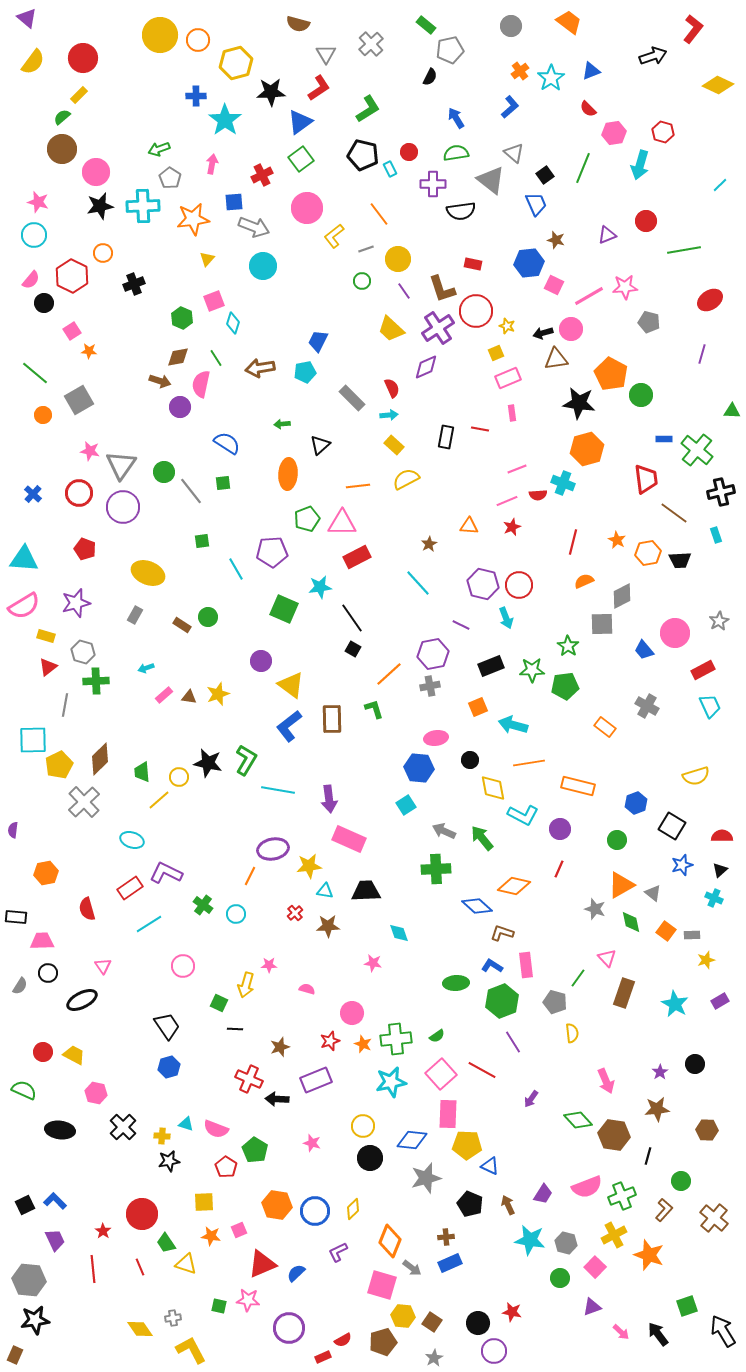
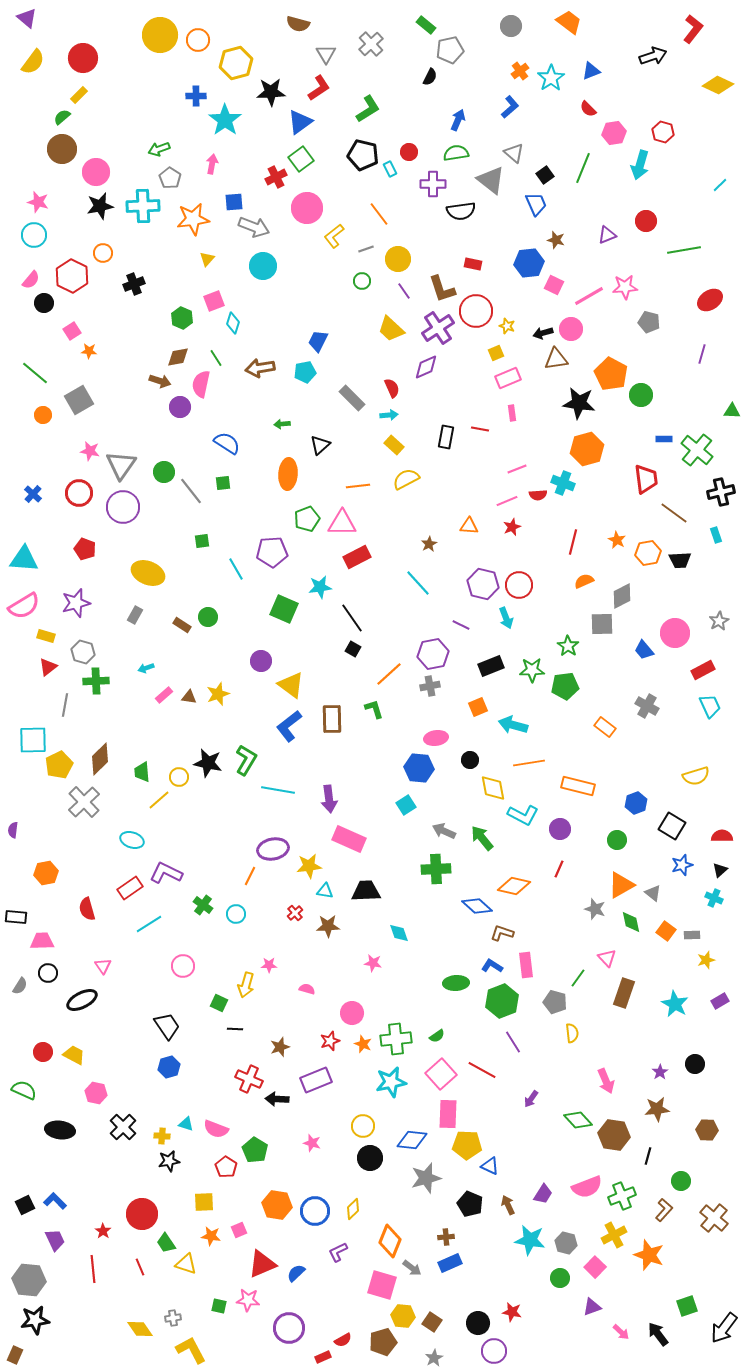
blue arrow at (456, 118): moved 2 px right, 2 px down; rotated 55 degrees clockwise
red cross at (262, 175): moved 14 px right, 2 px down
black arrow at (723, 1331): moved 1 px right, 3 px up; rotated 112 degrees counterclockwise
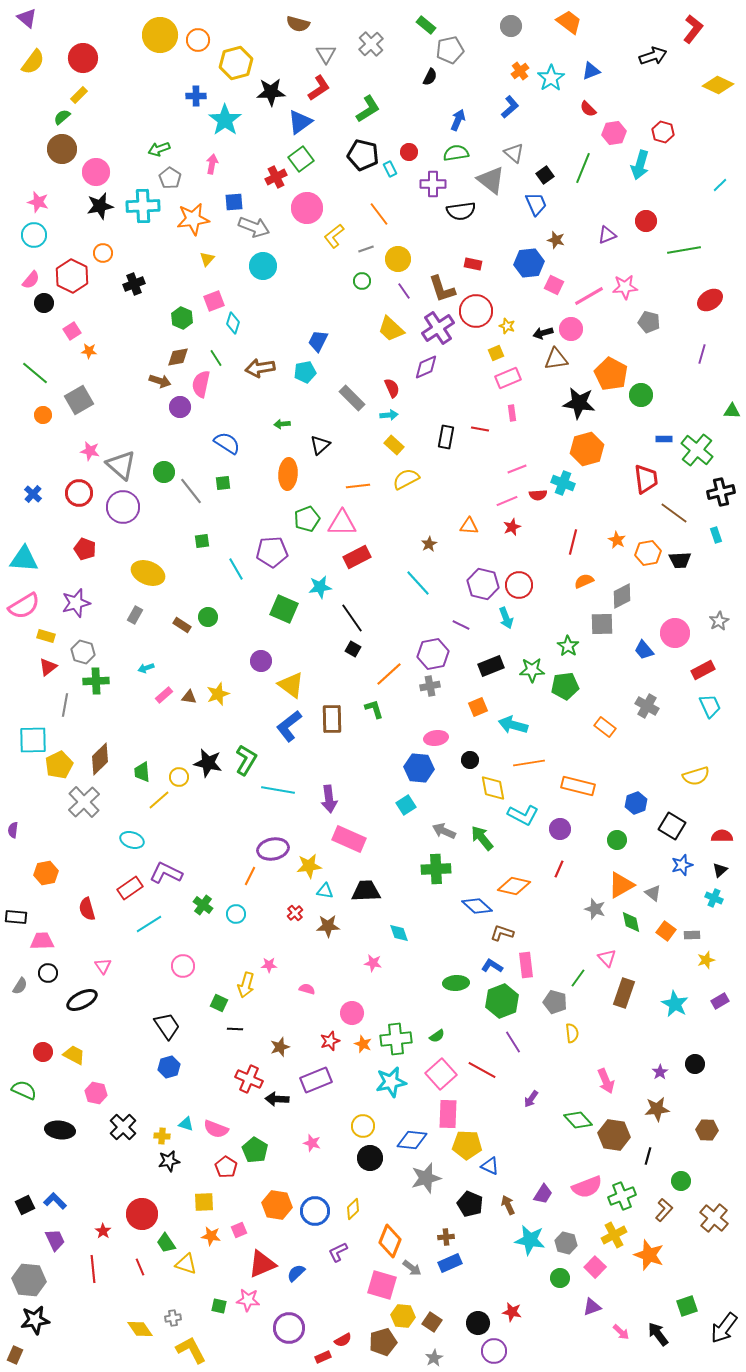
gray triangle at (121, 465): rotated 24 degrees counterclockwise
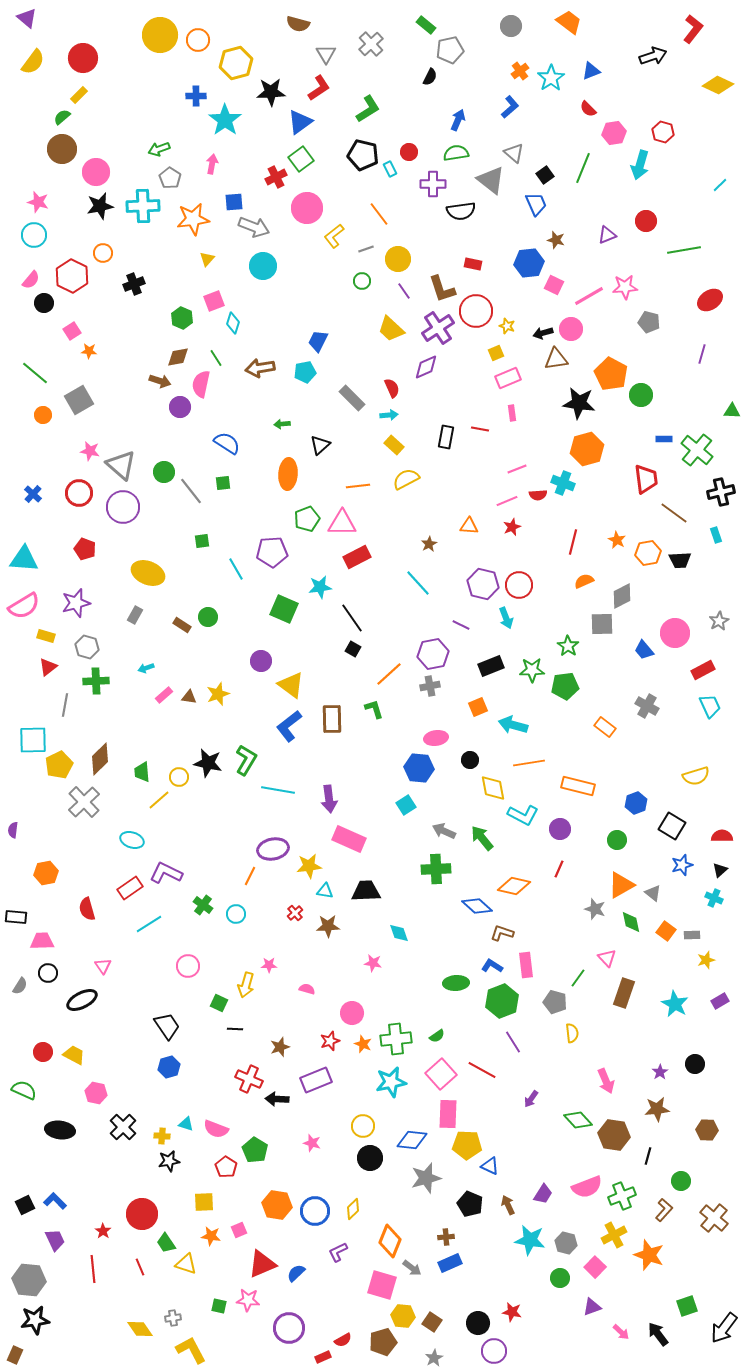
gray hexagon at (83, 652): moved 4 px right, 5 px up
pink circle at (183, 966): moved 5 px right
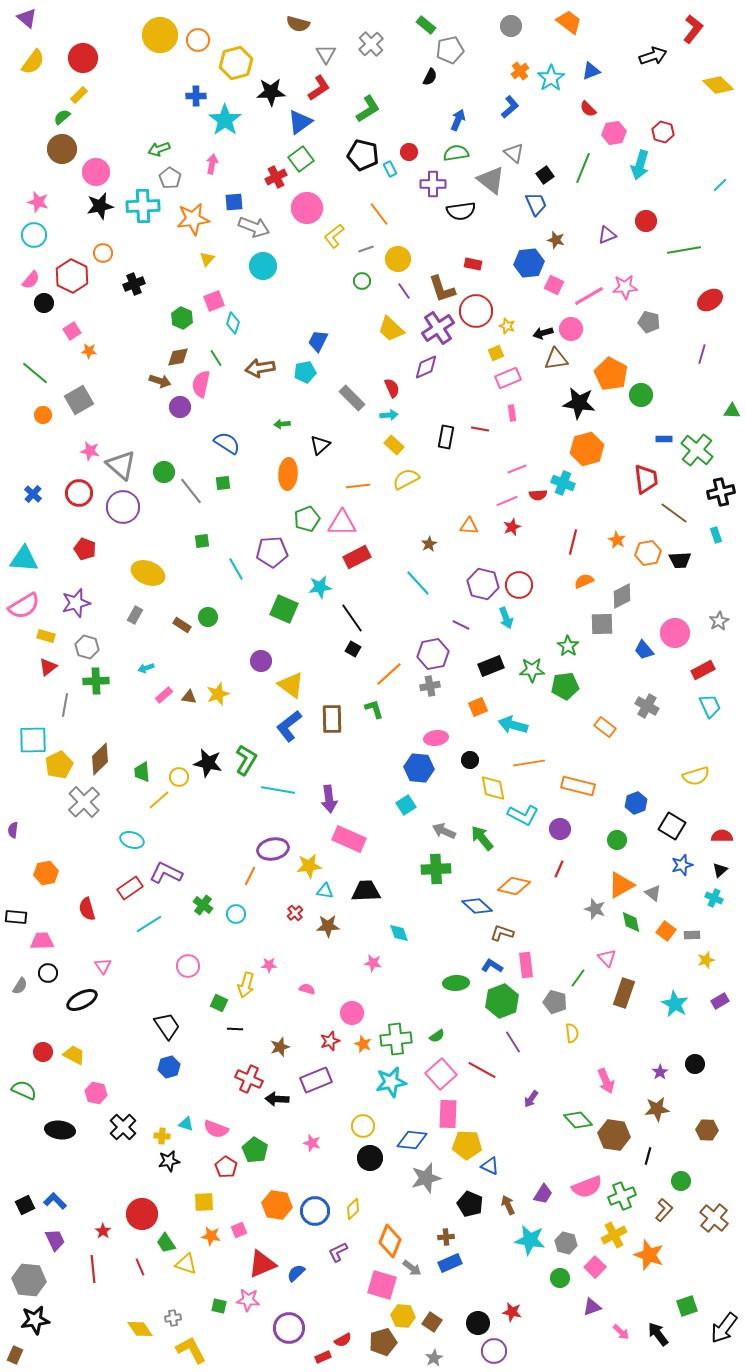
yellow diamond at (718, 85): rotated 20 degrees clockwise
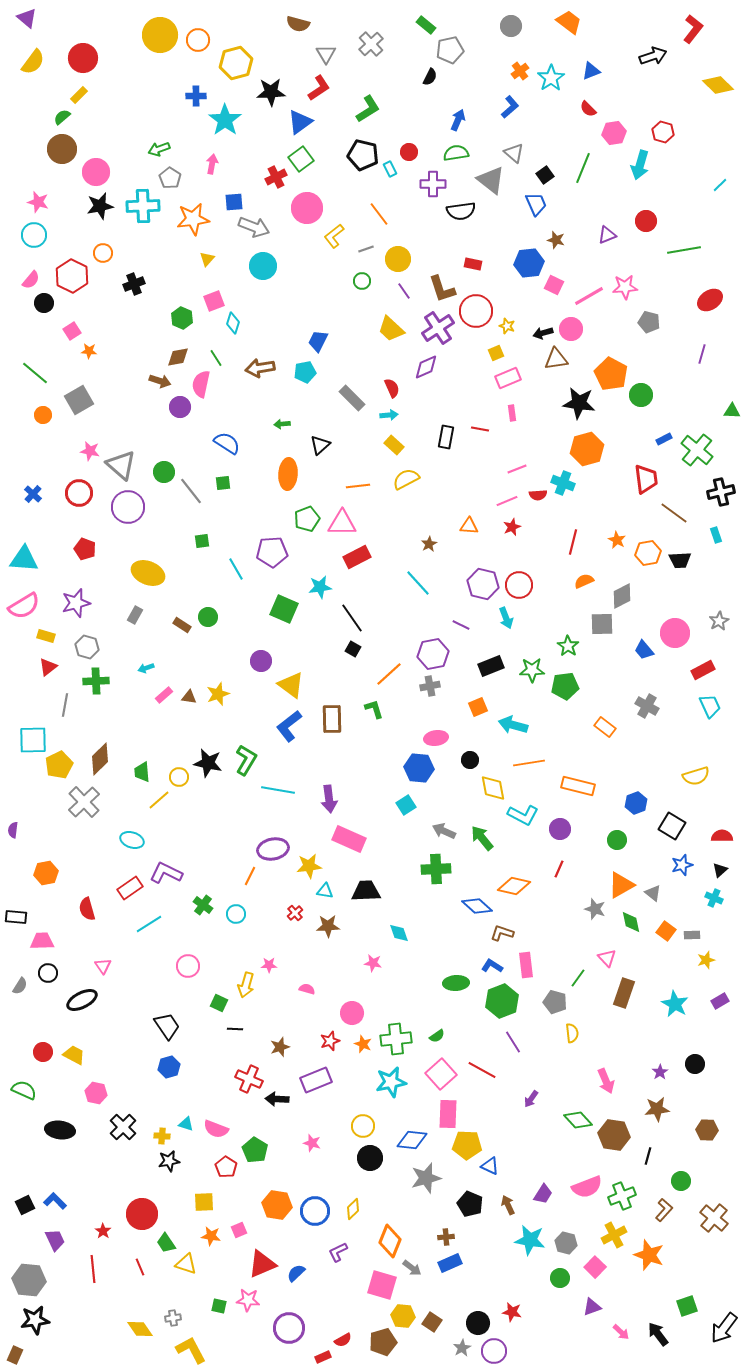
blue rectangle at (664, 439): rotated 28 degrees counterclockwise
purple circle at (123, 507): moved 5 px right
gray star at (434, 1358): moved 28 px right, 10 px up
